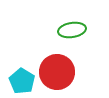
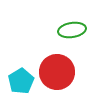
cyan pentagon: moved 1 px left; rotated 10 degrees clockwise
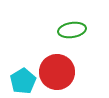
cyan pentagon: moved 2 px right
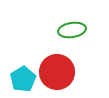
cyan pentagon: moved 2 px up
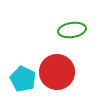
cyan pentagon: rotated 15 degrees counterclockwise
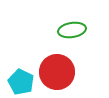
cyan pentagon: moved 2 px left, 3 px down
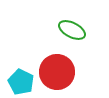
green ellipse: rotated 36 degrees clockwise
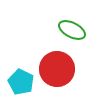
red circle: moved 3 px up
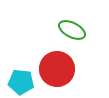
cyan pentagon: rotated 20 degrees counterclockwise
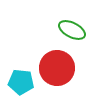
red circle: moved 1 px up
